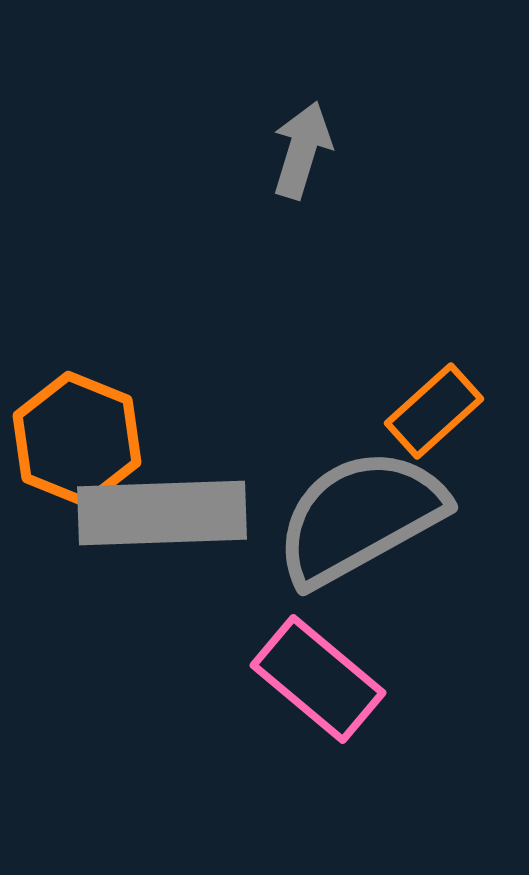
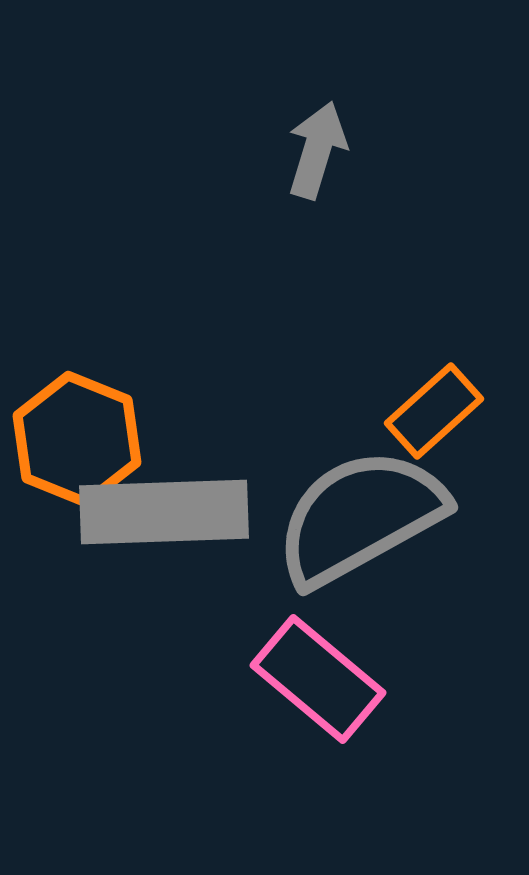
gray arrow: moved 15 px right
gray rectangle: moved 2 px right, 1 px up
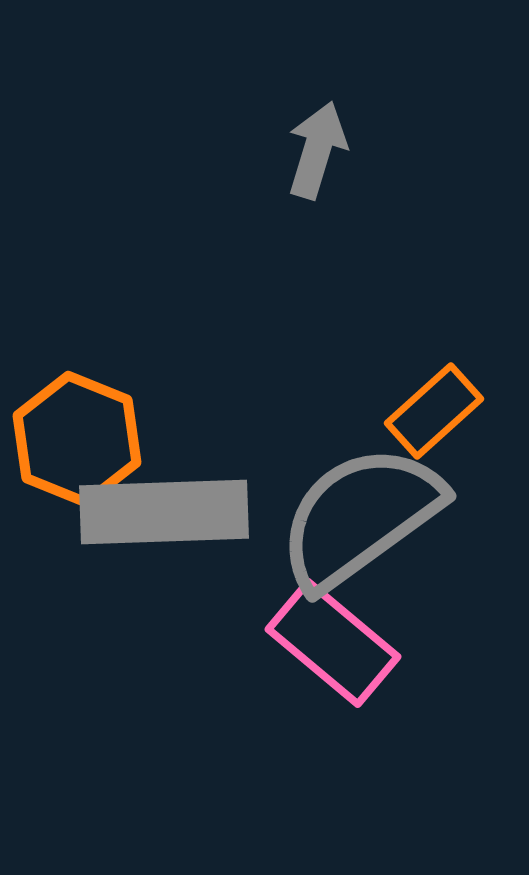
gray semicircle: rotated 7 degrees counterclockwise
pink rectangle: moved 15 px right, 36 px up
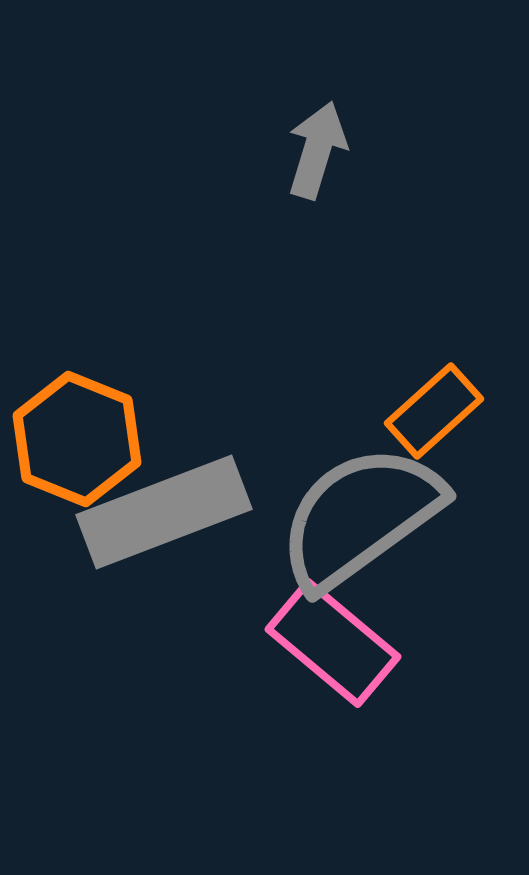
gray rectangle: rotated 19 degrees counterclockwise
